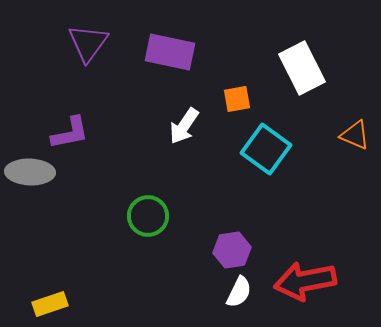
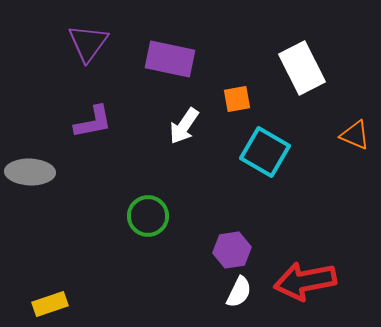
purple rectangle: moved 7 px down
purple L-shape: moved 23 px right, 11 px up
cyan square: moved 1 px left, 3 px down; rotated 6 degrees counterclockwise
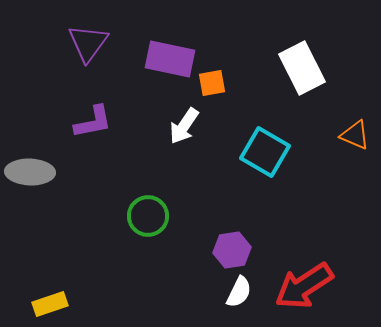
orange square: moved 25 px left, 16 px up
red arrow: moved 1 px left, 5 px down; rotated 22 degrees counterclockwise
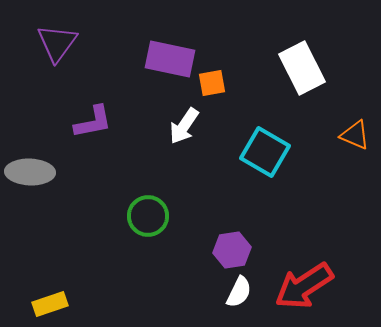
purple triangle: moved 31 px left
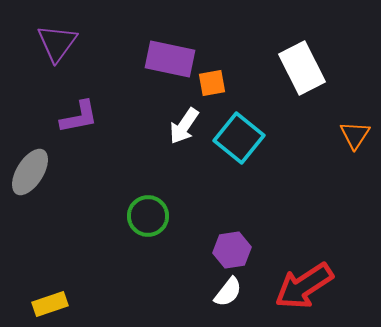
purple L-shape: moved 14 px left, 5 px up
orange triangle: rotated 40 degrees clockwise
cyan square: moved 26 px left, 14 px up; rotated 9 degrees clockwise
gray ellipse: rotated 60 degrees counterclockwise
white semicircle: moved 11 px left; rotated 12 degrees clockwise
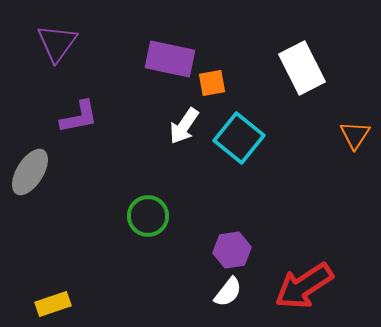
yellow rectangle: moved 3 px right
